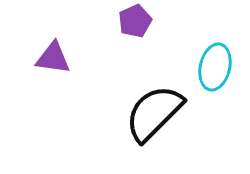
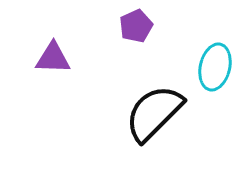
purple pentagon: moved 1 px right, 5 px down
purple triangle: rotated 6 degrees counterclockwise
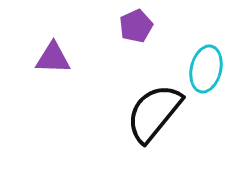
cyan ellipse: moved 9 px left, 2 px down
black semicircle: rotated 6 degrees counterclockwise
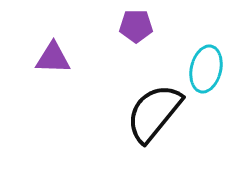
purple pentagon: rotated 24 degrees clockwise
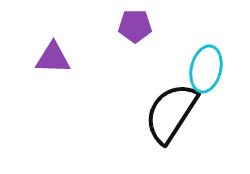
purple pentagon: moved 1 px left
black semicircle: moved 17 px right; rotated 6 degrees counterclockwise
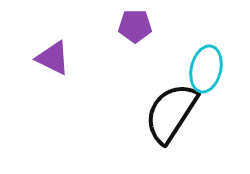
purple triangle: rotated 24 degrees clockwise
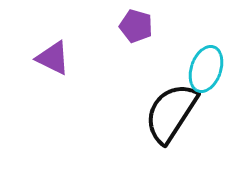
purple pentagon: moved 1 px right; rotated 16 degrees clockwise
cyan ellipse: rotated 6 degrees clockwise
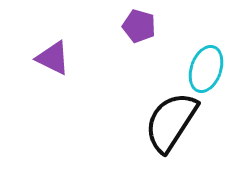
purple pentagon: moved 3 px right
black semicircle: moved 9 px down
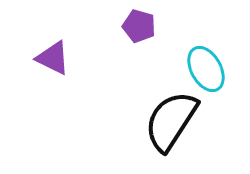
cyan ellipse: rotated 48 degrees counterclockwise
black semicircle: moved 1 px up
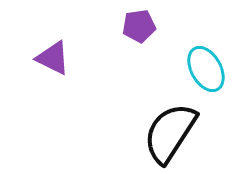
purple pentagon: rotated 24 degrees counterclockwise
black semicircle: moved 1 px left, 12 px down
